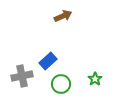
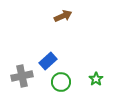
green star: moved 1 px right
green circle: moved 2 px up
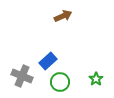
gray cross: rotated 35 degrees clockwise
green circle: moved 1 px left
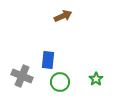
blue rectangle: moved 1 px up; rotated 42 degrees counterclockwise
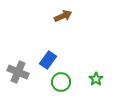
blue rectangle: rotated 30 degrees clockwise
gray cross: moved 4 px left, 4 px up
green circle: moved 1 px right
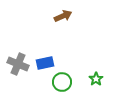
blue rectangle: moved 3 px left, 3 px down; rotated 42 degrees clockwise
gray cross: moved 8 px up
green circle: moved 1 px right
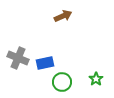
gray cross: moved 6 px up
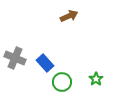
brown arrow: moved 6 px right
gray cross: moved 3 px left
blue rectangle: rotated 60 degrees clockwise
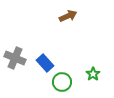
brown arrow: moved 1 px left
green star: moved 3 px left, 5 px up
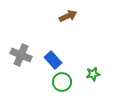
gray cross: moved 6 px right, 3 px up
blue rectangle: moved 8 px right, 3 px up
green star: rotated 24 degrees clockwise
